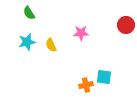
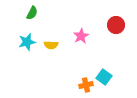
green semicircle: moved 3 px right; rotated 120 degrees counterclockwise
red circle: moved 10 px left
pink star: moved 3 px down; rotated 28 degrees counterclockwise
yellow semicircle: rotated 64 degrees counterclockwise
cyan square: rotated 28 degrees clockwise
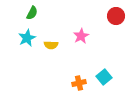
red circle: moved 9 px up
cyan star: moved 4 px up; rotated 12 degrees counterclockwise
cyan square: rotated 14 degrees clockwise
orange cross: moved 7 px left, 2 px up
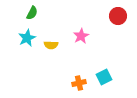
red circle: moved 2 px right
cyan square: rotated 14 degrees clockwise
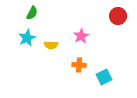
orange cross: moved 18 px up; rotated 16 degrees clockwise
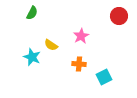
red circle: moved 1 px right
cyan star: moved 5 px right, 19 px down; rotated 24 degrees counterclockwise
yellow semicircle: rotated 32 degrees clockwise
orange cross: moved 1 px up
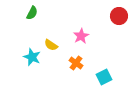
orange cross: moved 3 px left, 1 px up; rotated 32 degrees clockwise
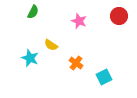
green semicircle: moved 1 px right, 1 px up
pink star: moved 2 px left, 15 px up; rotated 21 degrees counterclockwise
cyan star: moved 2 px left, 1 px down
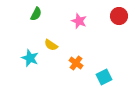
green semicircle: moved 3 px right, 2 px down
